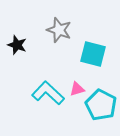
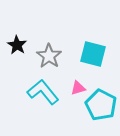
gray star: moved 10 px left, 26 px down; rotated 15 degrees clockwise
black star: rotated 12 degrees clockwise
pink triangle: moved 1 px right, 1 px up
cyan L-shape: moved 5 px left, 1 px up; rotated 8 degrees clockwise
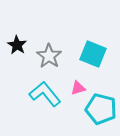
cyan square: rotated 8 degrees clockwise
cyan L-shape: moved 2 px right, 2 px down
cyan pentagon: moved 4 px down; rotated 12 degrees counterclockwise
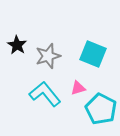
gray star: moved 1 px left; rotated 20 degrees clockwise
cyan pentagon: rotated 12 degrees clockwise
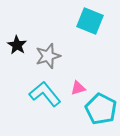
cyan square: moved 3 px left, 33 px up
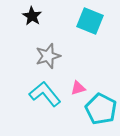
black star: moved 15 px right, 29 px up
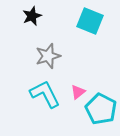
black star: rotated 18 degrees clockwise
pink triangle: moved 4 px down; rotated 21 degrees counterclockwise
cyan L-shape: rotated 12 degrees clockwise
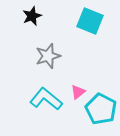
cyan L-shape: moved 1 px right, 5 px down; rotated 24 degrees counterclockwise
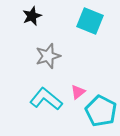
cyan pentagon: moved 2 px down
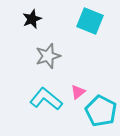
black star: moved 3 px down
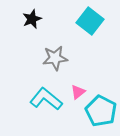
cyan square: rotated 16 degrees clockwise
gray star: moved 7 px right, 2 px down; rotated 10 degrees clockwise
